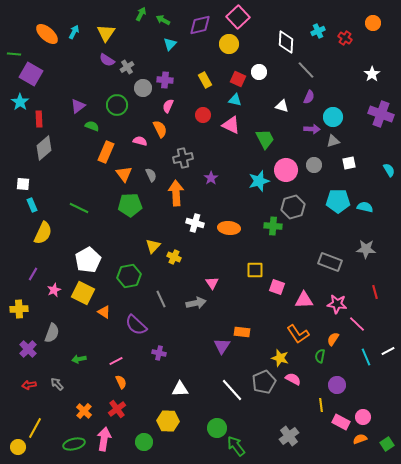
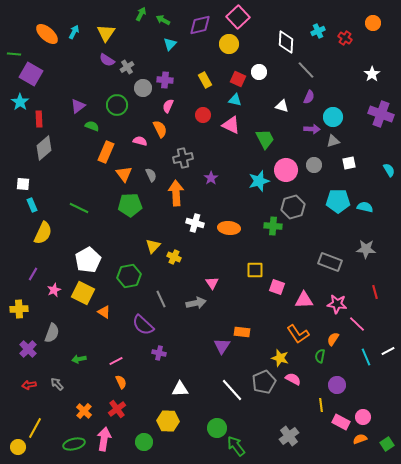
purple semicircle at (136, 325): moved 7 px right
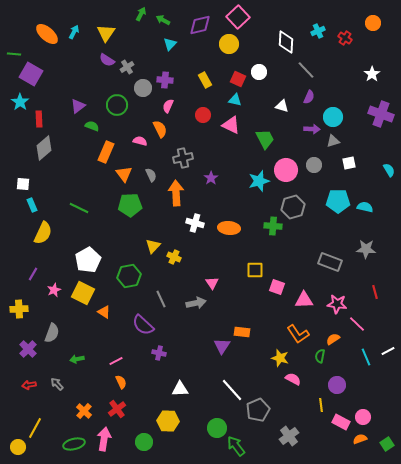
orange semicircle at (333, 339): rotated 24 degrees clockwise
green arrow at (79, 359): moved 2 px left
gray pentagon at (264, 382): moved 6 px left, 28 px down
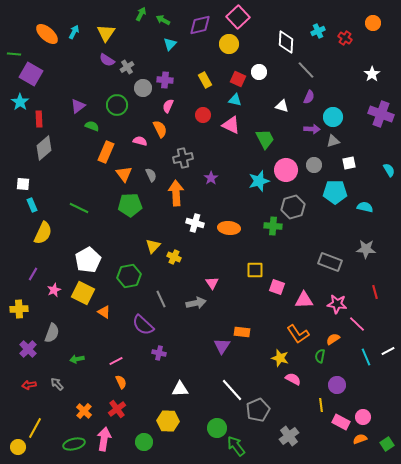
cyan pentagon at (338, 201): moved 3 px left, 9 px up
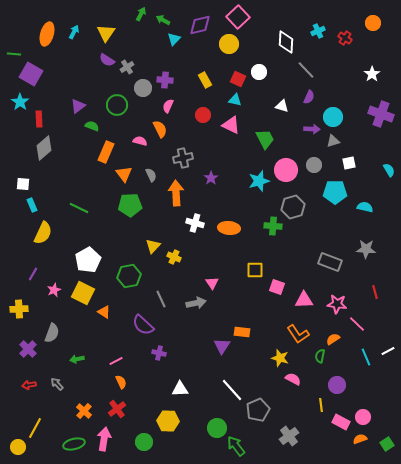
orange ellipse at (47, 34): rotated 65 degrees clockwise
cyan triangle at (170, 44): moved 4 px right, 5 px up
